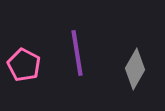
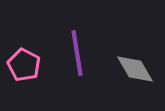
gray diamond: rotated 60 degrees counterclockwise
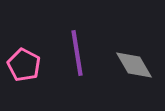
gray diamond: moved 1 px left, 4 px up
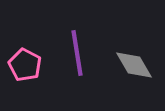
pink pentagon: moved 1 px right
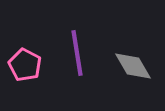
gray diamond: moved 1 px left, 1 px down
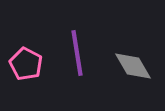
pink pentagon: moved 1 px right, 1 px up
